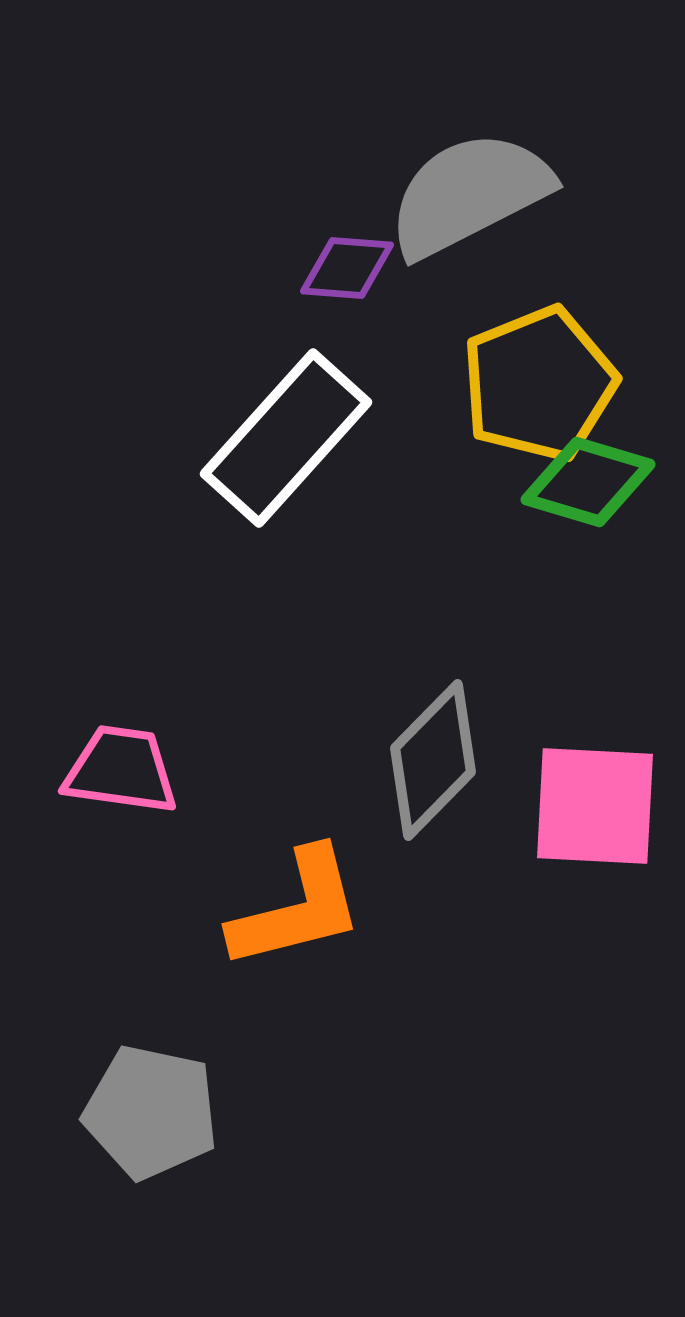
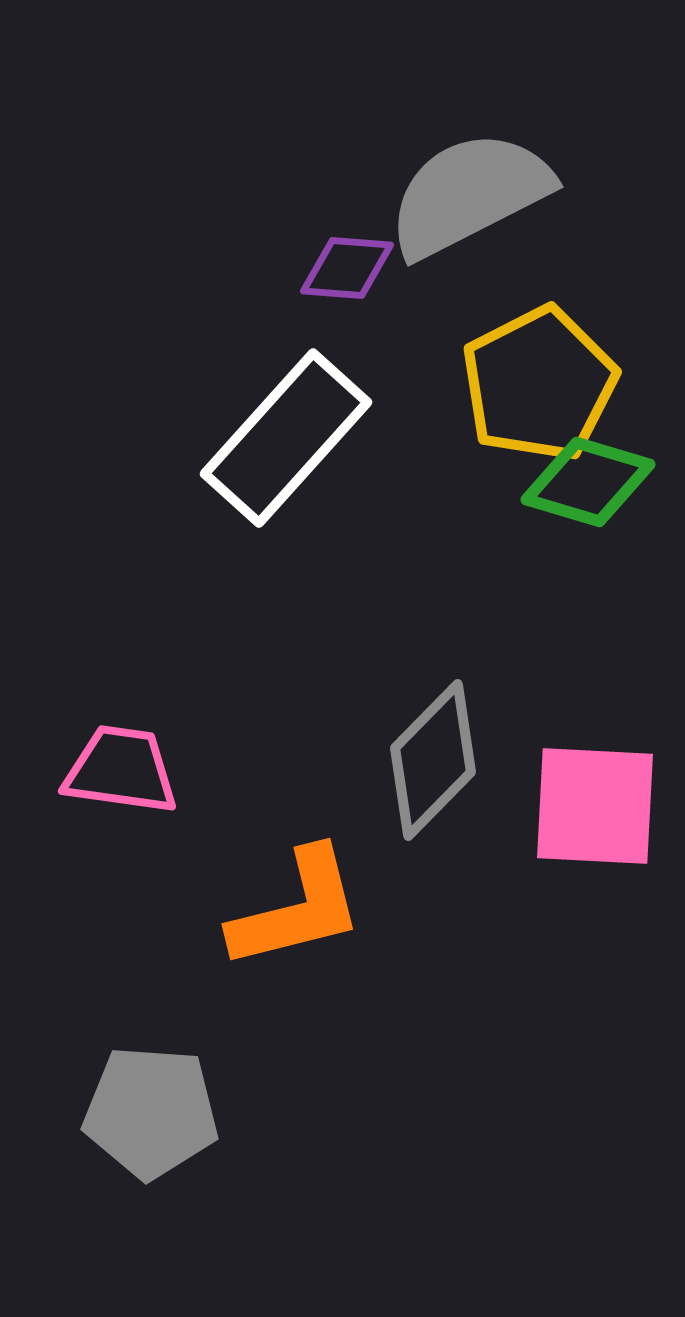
yellow pentagon: rotated 5 degrees counterclockwise
gray pentagon: rotated 8 degrees counterclockwise
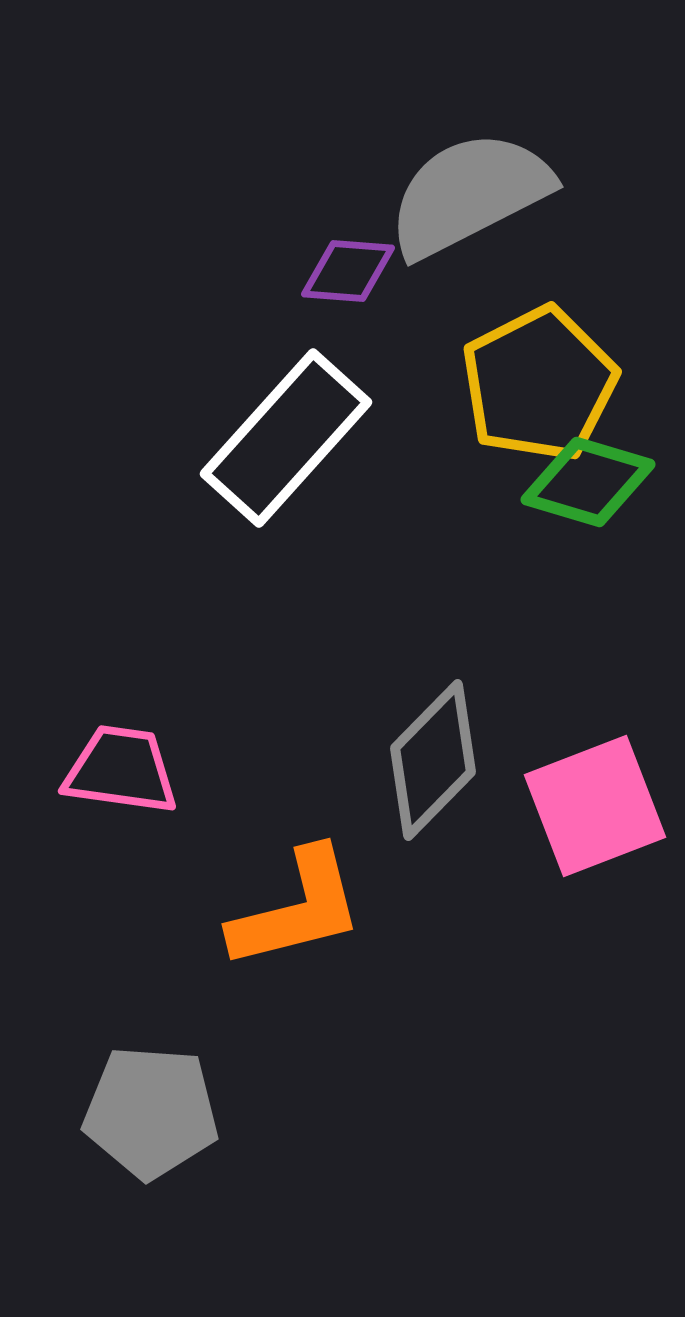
purple diamond: moved 1 px right, 3 px down
pink square: rotated 24 degrees counterclockwise
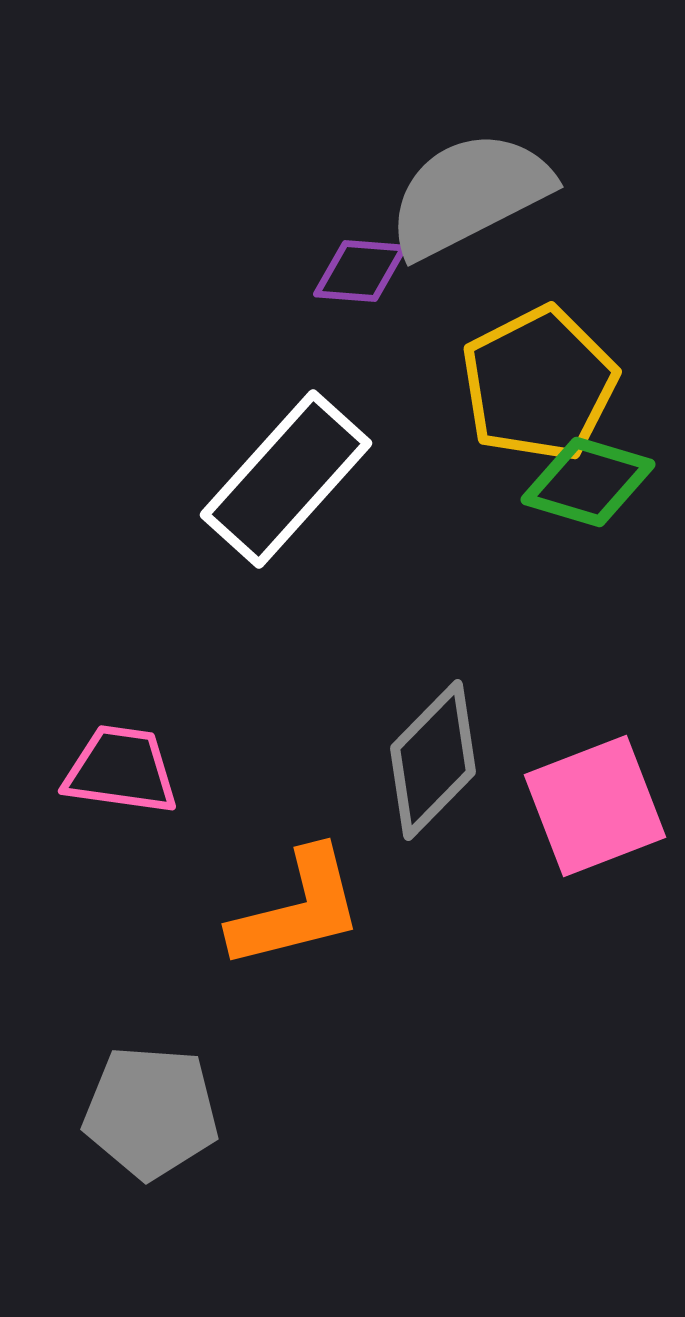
purple diamond: moved 12 px right
white rectangle: moved 41 px down
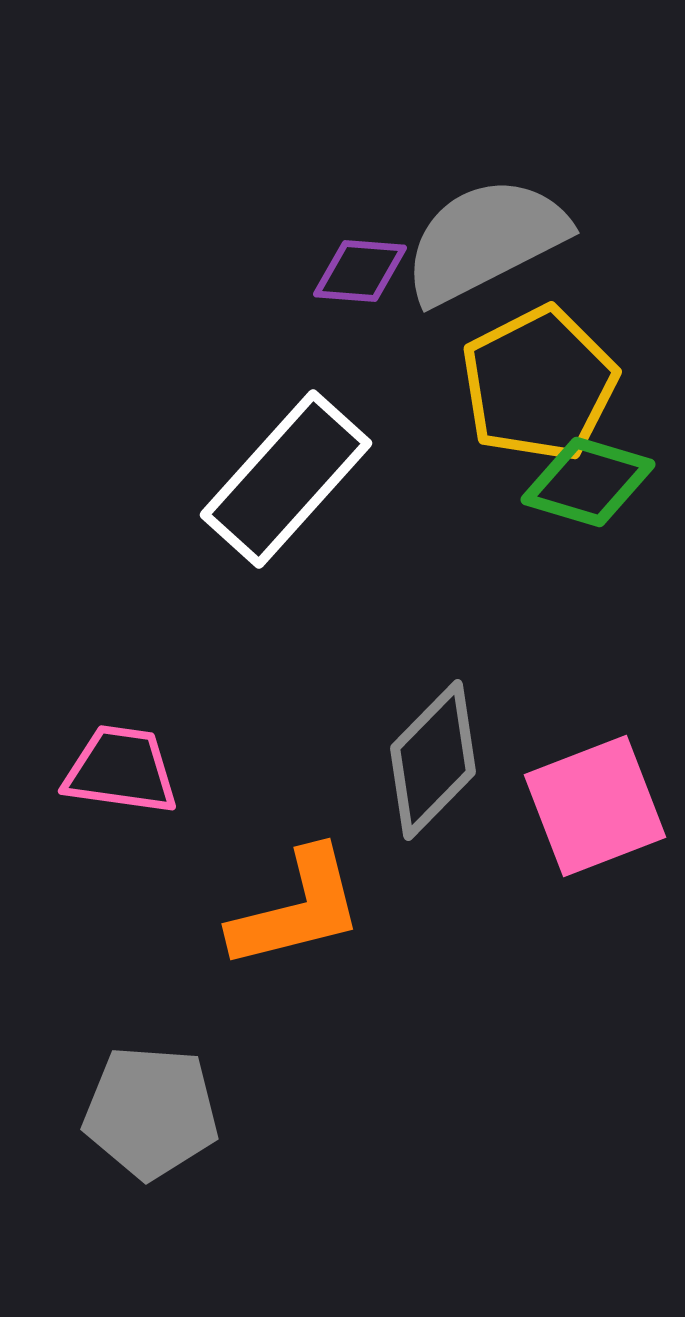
gray semicircle: moved 16 px right, 46 px down
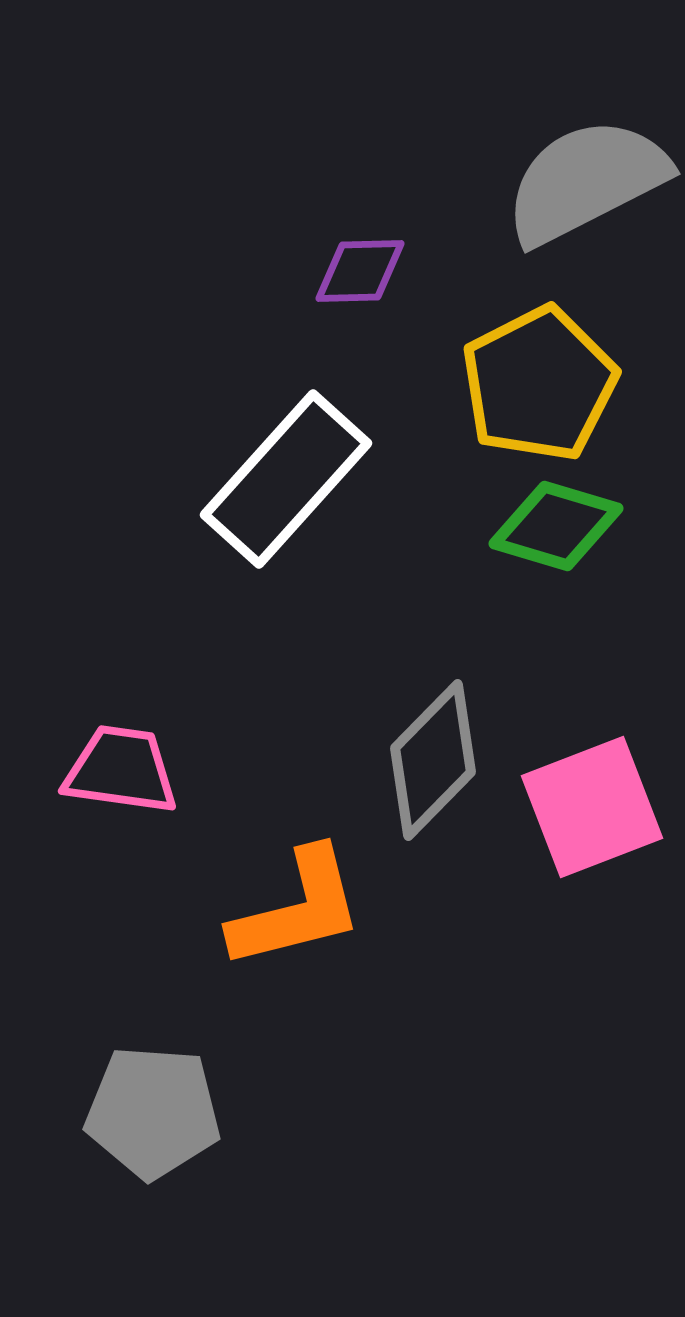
gray semicircle: moved 101 px right, 59 px up
purple diamond: rotated 6 degrees counterclockwise
green diamond: moved 32 px left, 44 px down
pink square: moved 3 px left, 1 px down
gray pentagon: moved 2 px right
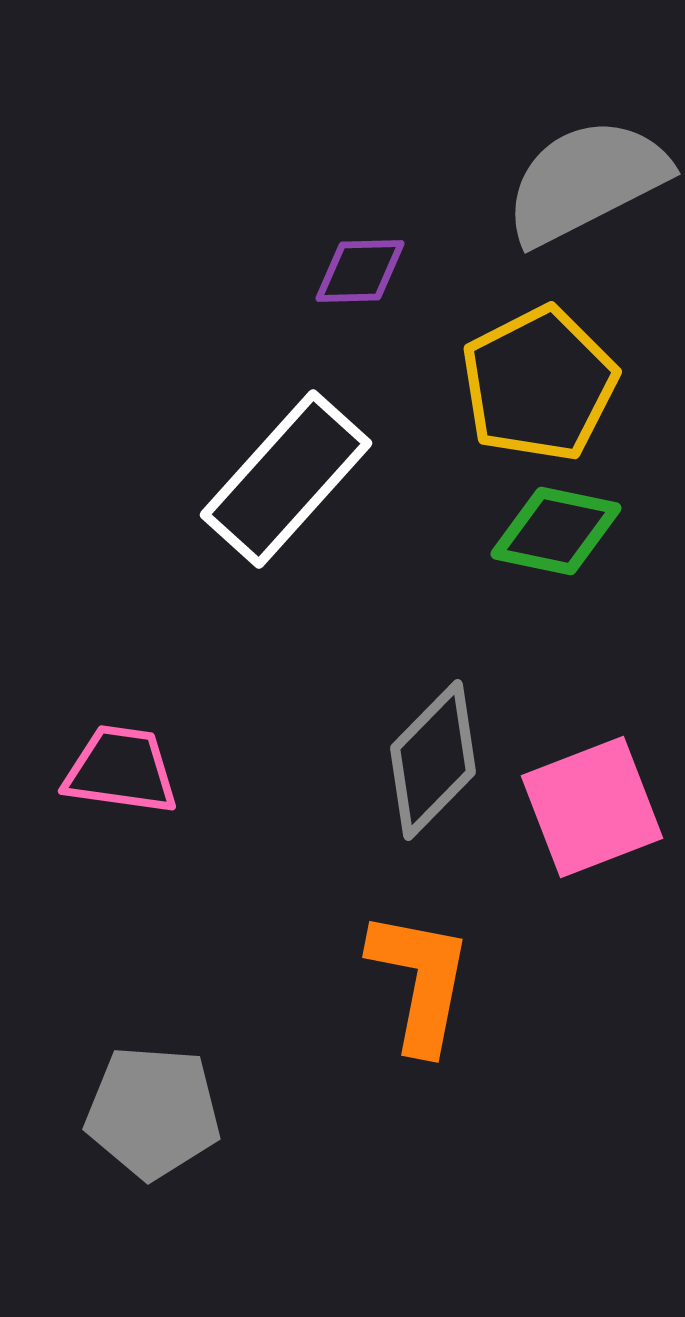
green diamond: moved 5 px down; rotated 5 degrees counterclockwise
orange L-shape: moved 123 px right, 72 px down; rotated 65 degrees counterclockwise
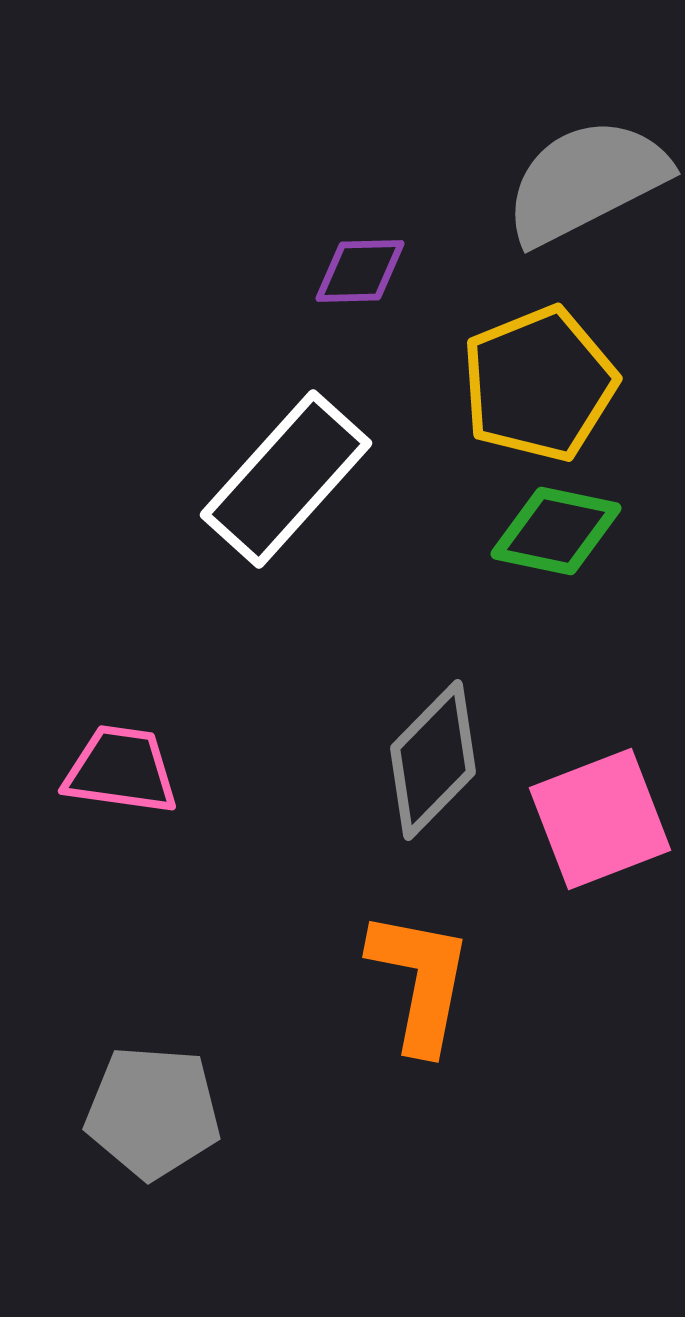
yellow pentagon: rotated 5 degrees clockwise
pink square: moved 8 px right, 12 px down
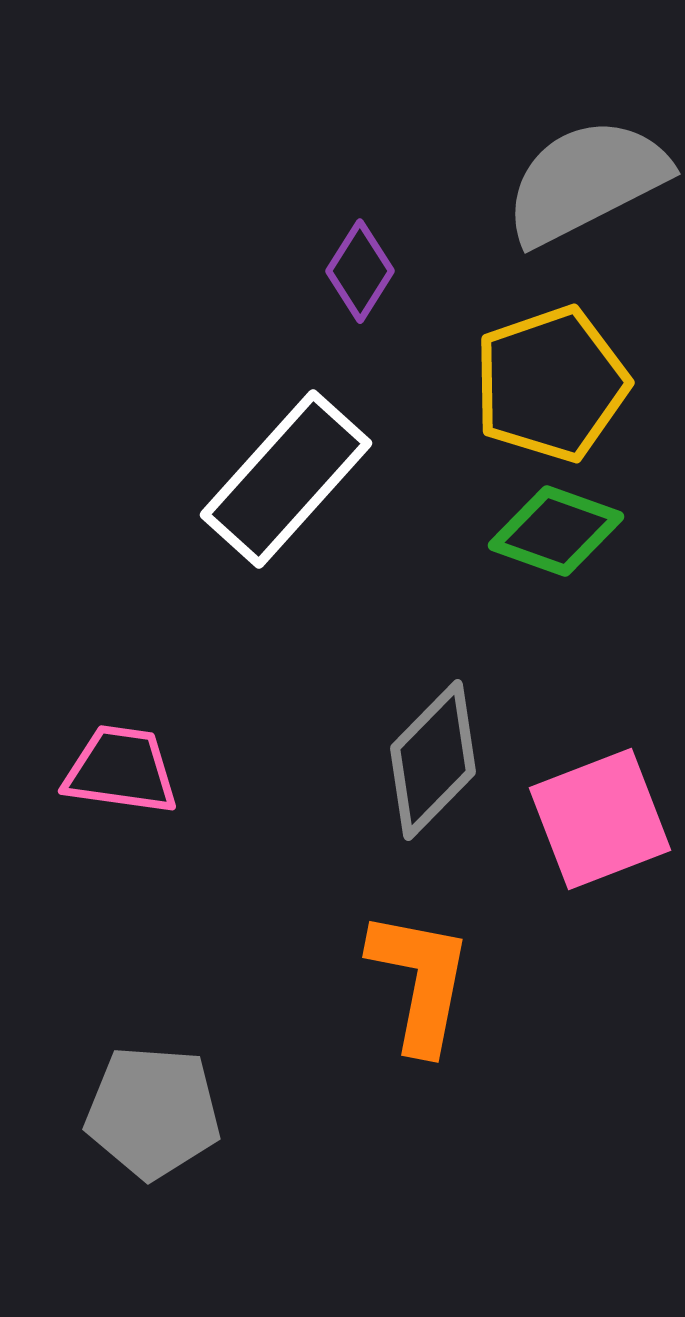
purple diamond: rotated 56 degrees counterclockwise
yellow pentagon: moved 12 px right; rotated 3 degrees clockwise
green diamond: rotated 8 degrees clockwise
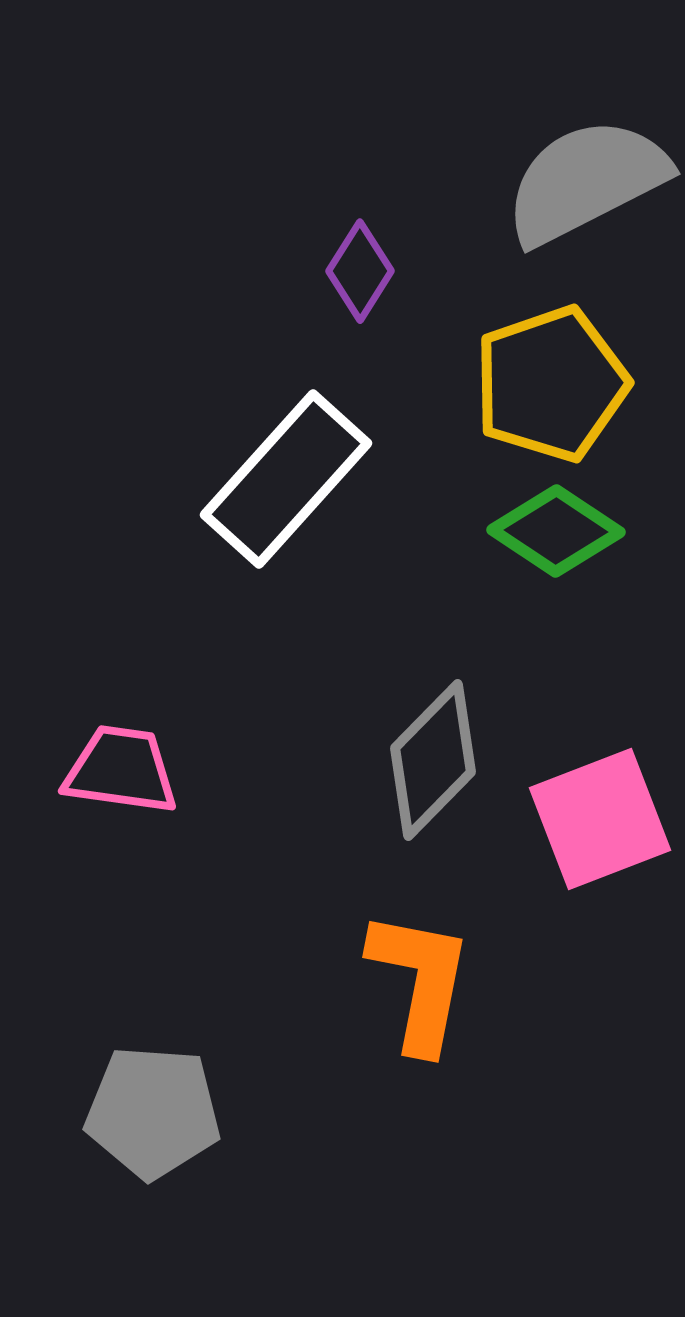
green diamond: rotated 14 degrees clockwise
